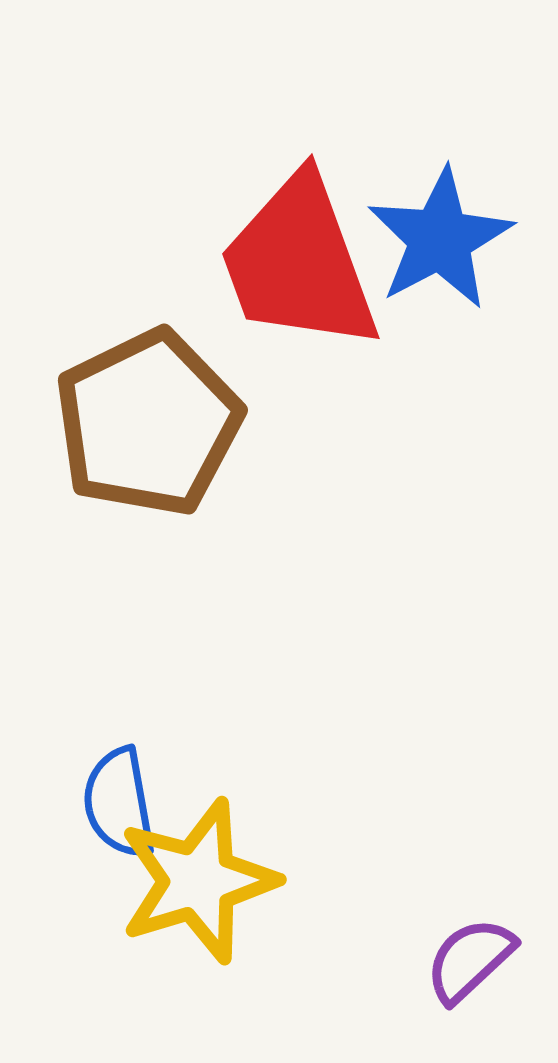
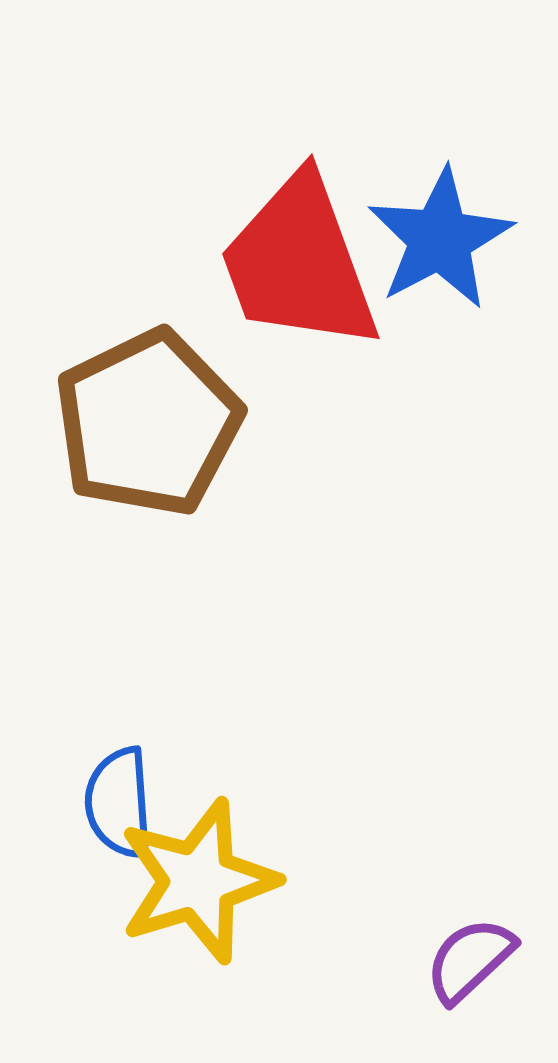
blue semicircle: rotated 6 degrees clockwise
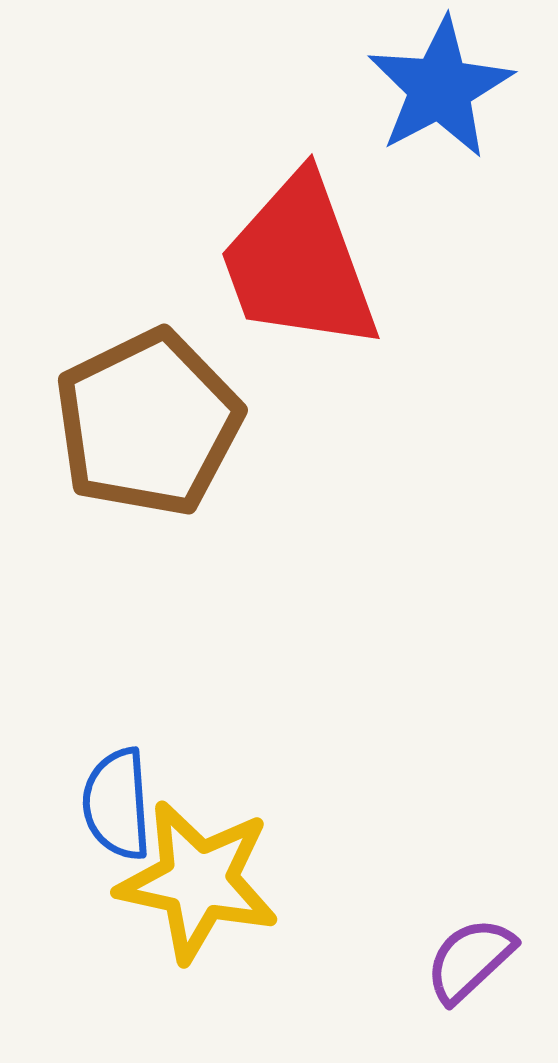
blue star: moved 151 px up
blue semicircle: moved 2 px left, 1 px down
yellow star: rotated 29 degrees clockwise
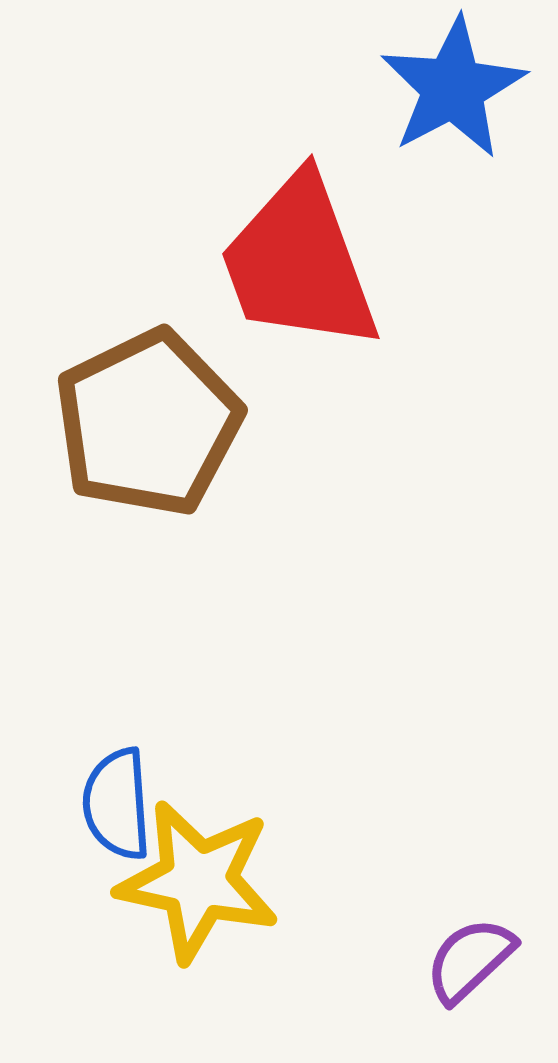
blue star: moved 13 px right
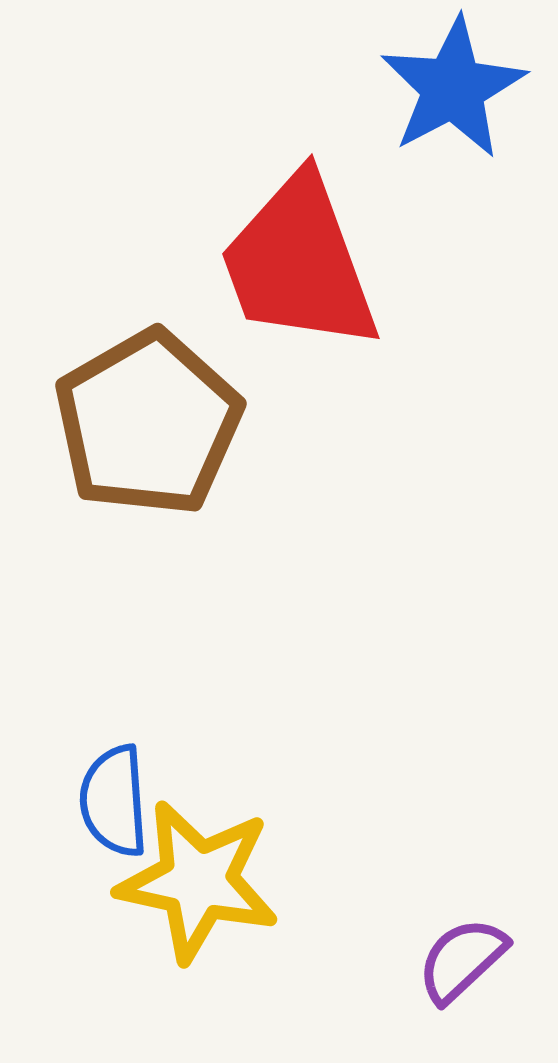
brown pentagon: rotated 4 degrees counterclockwise
blue semicircle: moved 3 px left, 3 px up
purple semicircle: moved 8 px left
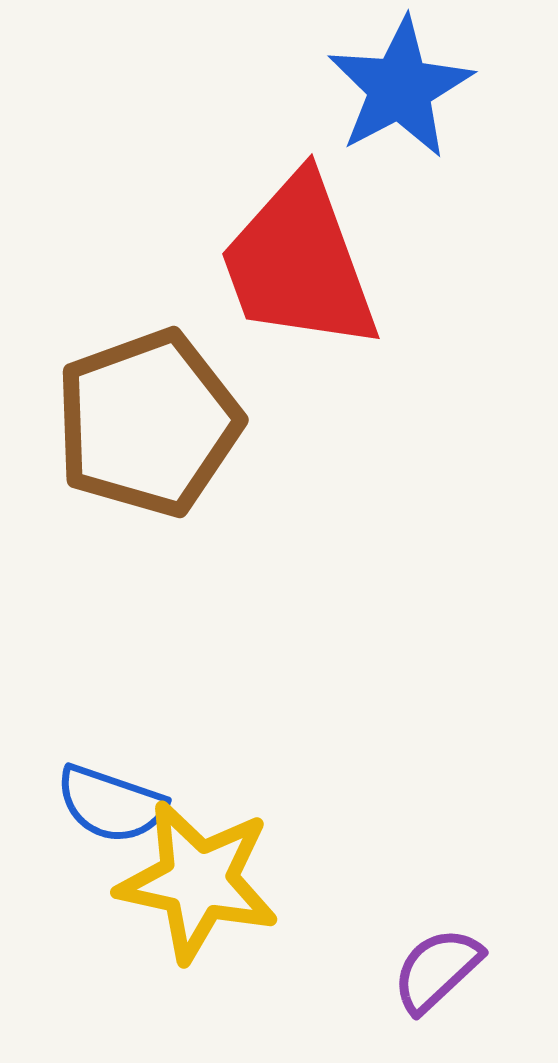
blue star: moved 53 px left
brown pentagon: rotated 10 degrees clockwise
blue semicircle: moved 3 px left, 3 px down; rotated 67 degrees counterclockwise
purple semicircle: moved 25 px left, 10 px down
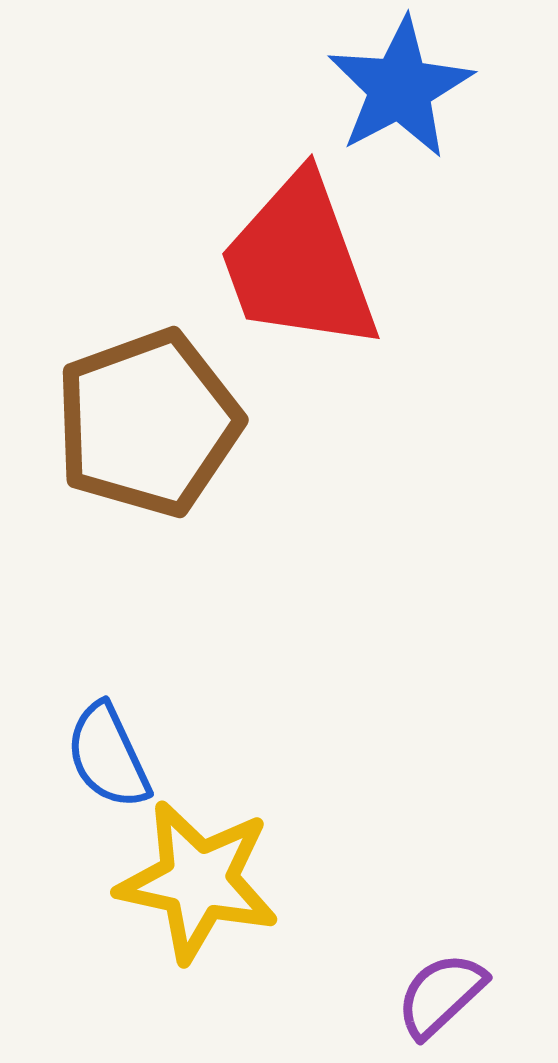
blue semicircle: moved 3 px left, 48 px up; rotated 46 degrees clockwise
purple semicircle: moved 4 px right, 25 px down
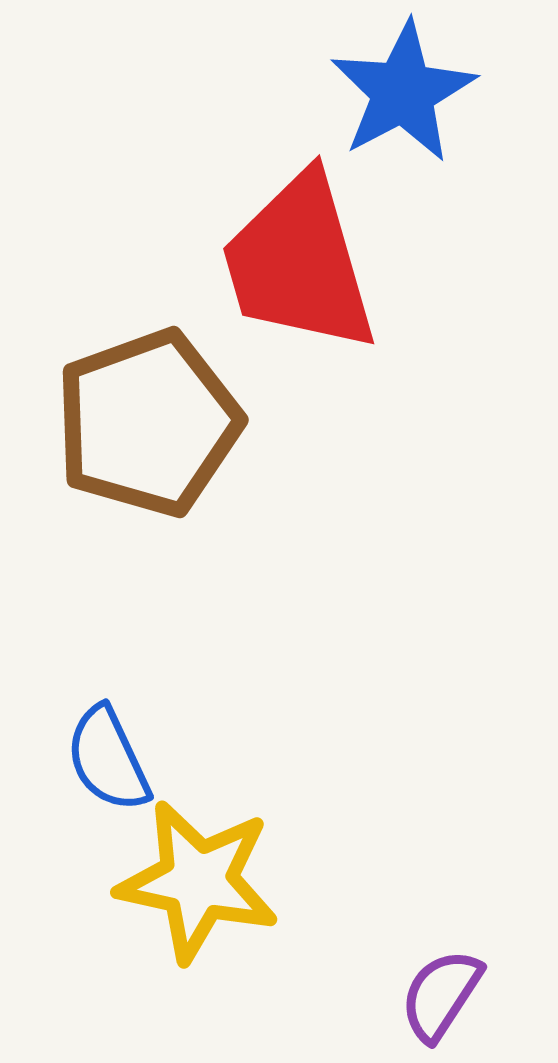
blue star: moved 3 px right, 4 px down
red trapezoid: rotated 4 degrees clockwise
blue semicircle: moved 3 px down
purple semicircle: rotated 14 degrees counterclockwise
